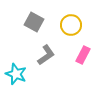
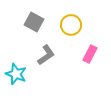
pink rectangle: moved 7 px right, 1 px up
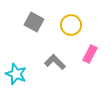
gray L-shape: moved 9 px right, 7 px down; rotated 100 degrees counterclockwise
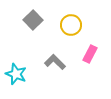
gray square: moved 1 px left, 2 px up; rotated 18 degrees clockwise
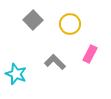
yellow circle: moved 1 px left, 1 px up
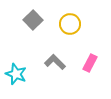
pink rectangle: moved 9 px down
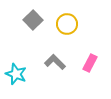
yellow circle: moved 3 px left
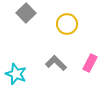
gray square: moved 7 px left, 7 px up
gray L-shape: moved 1 px right, 1 px down
